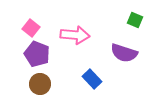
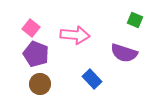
purple pentagon: moved 1 px left
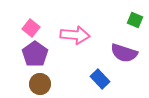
purple pentagon: moved 1 px left; rotated 15 degrees clockwise
blue rectangle: moved 8 px right
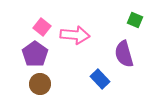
pink square: moved 11 px right, 1 px up
purple semicircle: moved 1 px down; rotated 56 degrees clockwise
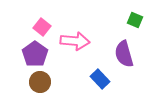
pink arrow: moved 6 px down
brown circle: moved 2 px up
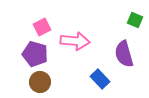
pink square: rotated 24 degrees clockwise
purple pentagon: rotated 20 degrees counterclockwise
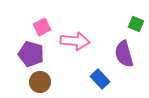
green square: moved 1 px right, 4 px down
purple pentagon: moved 4 px left
